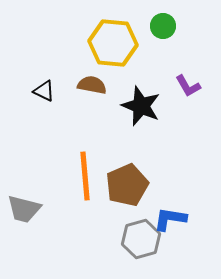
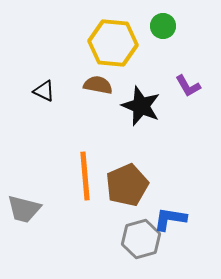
brown semicircle: moved 6 px right
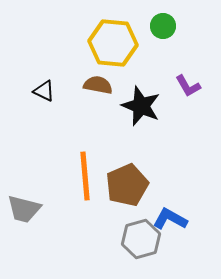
blue L-shape: rotated 20 degrees clockwise
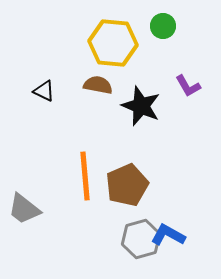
gray trapezoid: rotated 24 degrees clockwise
blue L-shape: moved 2 px left, 16 px down
